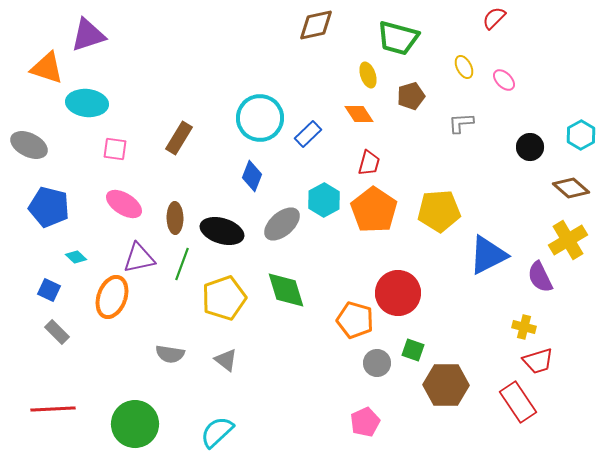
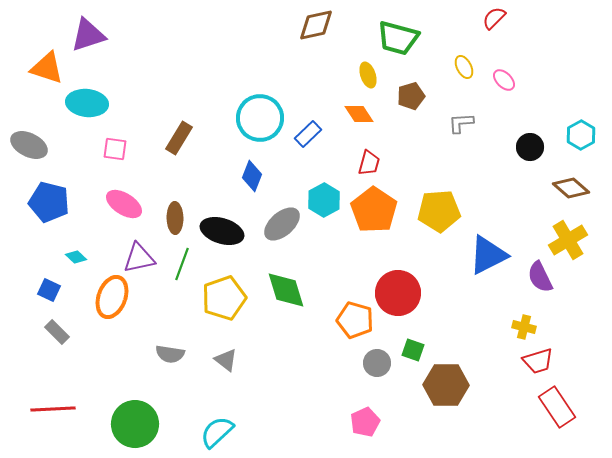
blue pentagon at (49, 207): moved 5 px up
red rectangle at (518, 402): moved 39 px right, 5 px down
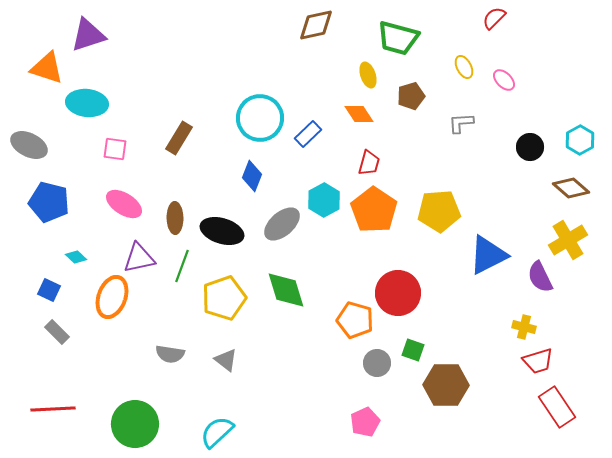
cyan hexagon at (581, 135): moved 1 px left, 5 px down
green line at (182, 264): moved 2 px down
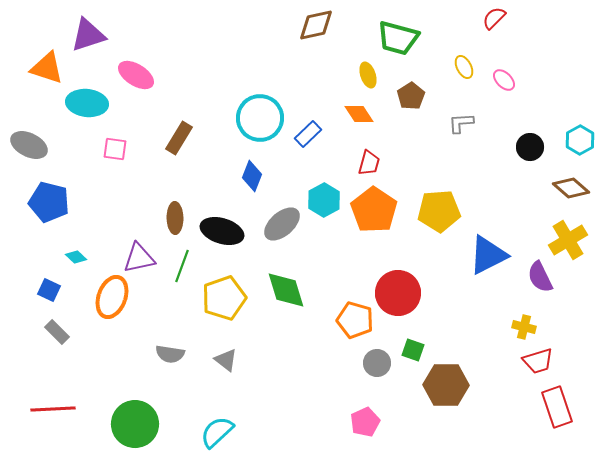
brown pentagon at (411, 96): rotated 16 degrees counterclockwise
pink ellipse at (124, 204): moved 12 px right, 129 px up
red rectangle at (557, 407): rotated 15 degrees clockwise
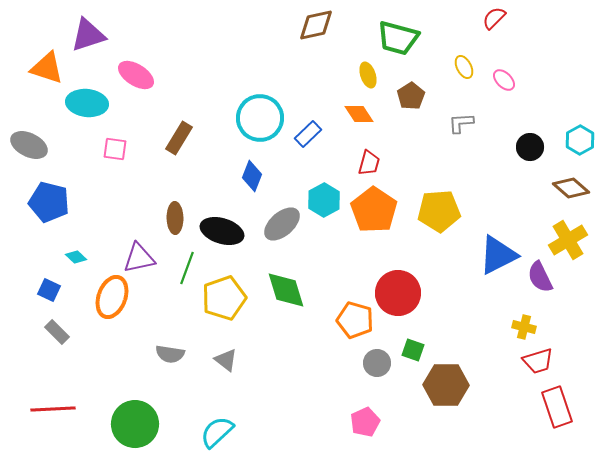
blue triangle at (488, 255): moved 10 px right
green line at (182, 266): moved 5 px right, 2 px down
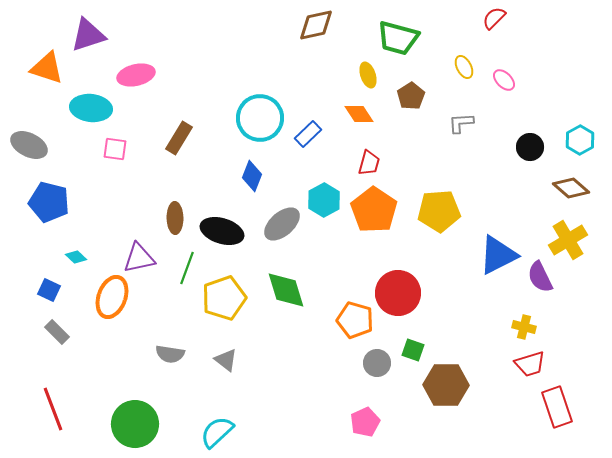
pink ellipse at (136, 75): rotated 45 degrees counterclockwise
cyan ellipse at (87, 103): moved 4 px right, 5 px down
red trapezoid at (538, 361): moved 8 px left, 3 px down
red line at (53, 409): rotated 72 degrees clockwise
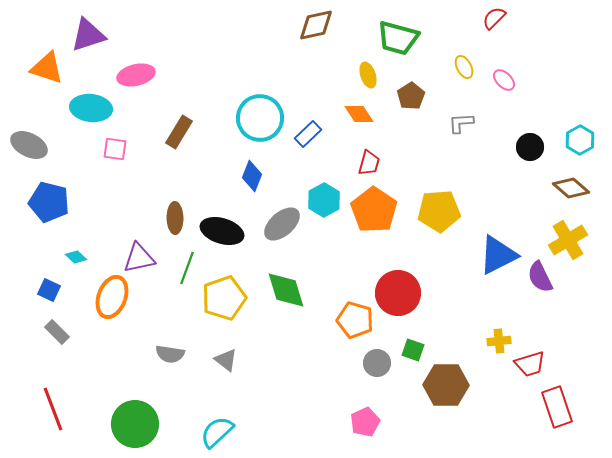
brown rectangle at (179, 138): moved 6 px up
yellow cross at (524, 327): moved 25 px left, 14 px down; rotated 20 degrees counterclockwise
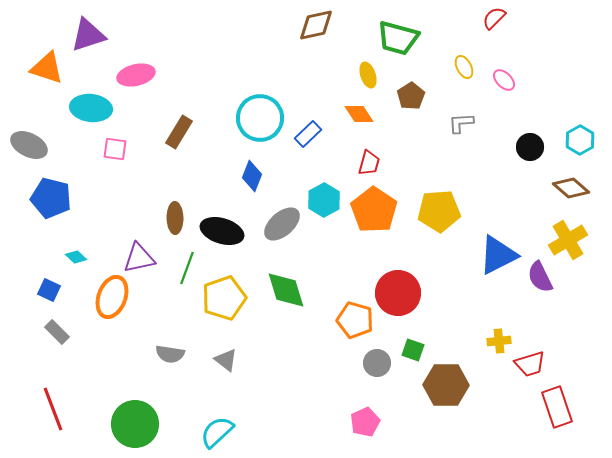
blue pentagon at (49, 202): moved 2 px right, 4 px up
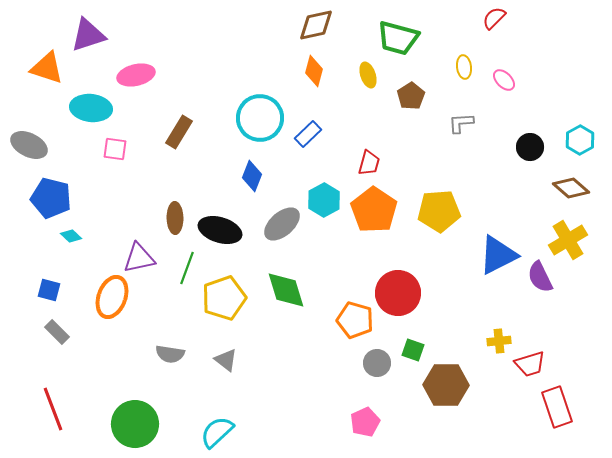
yellow ellipse at (464, 67): rotated 20 degrees clockwise
orange diamond at (359, 114): moved 45 px left, 43 px up; rotated 48 degrees clockwise
black ellipse at (222, 231): moved 2 px left, 1 px up
cyan diamond at (76, 257): moved 5 px left, 21 px up
blue square at (49, 290): rotated 10 degrees counterclockwise
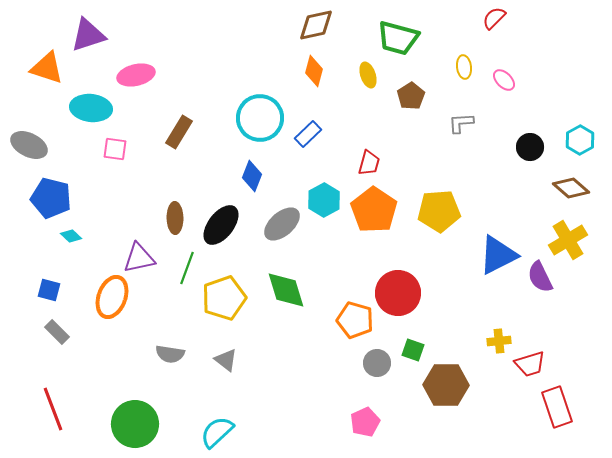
black ellipse at (220, 230): moved 1 px right, 5 px up; rotated 69 degrees counterclockwise
